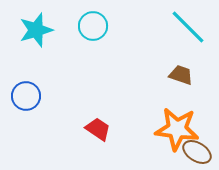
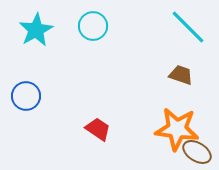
cyan star: rotated 12 degrees counterclockwise
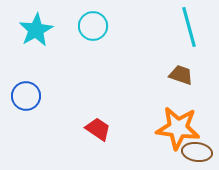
cyan line: moved 1 px right; rotated 30 degrees clockwise
orange star: moved 1 px right, 1 px up
brown ellipse: rotated 24 degrees counterclockwise
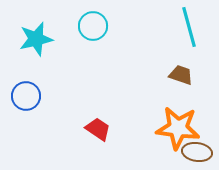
cyan star: moved 9 px down; rotated 16 degrees clockwise
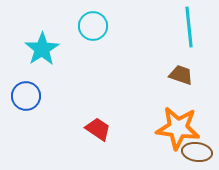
cyan line: rotated 9 degrees clockwise
cyan star: moved 6 px right, 10 px down; rotated 20 degrees counterclockwise
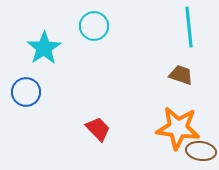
cyan circle: moved 1 px right
cyan star: moved 2 px right, 1 px up
blue circle: moved 4 px up
red trapezoid: rotated 12 degrees clockwise
brown ellipse: moved 4 px right, 1 px up
